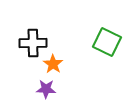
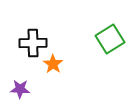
green square: moved 3 px right, 3 px up; rotated 32 degrees clockwise
purple star: moved 26 px left
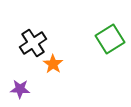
black cross: rotated 32 degrees counterclockwise
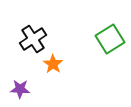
black cross: moved 4 px up
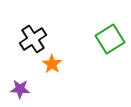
orange star: moved 1 px left
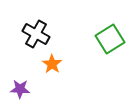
black cross: moved 3 px right, 5 px up; rotated 28 degrees counterclockwise
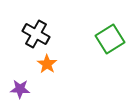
orange star: moved 5 px left
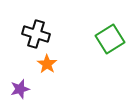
black cross: rotated 12 degrees counterclockwise
purple star: rotated 18 degrees counterclockwise
